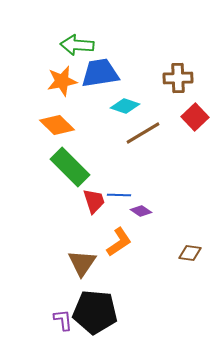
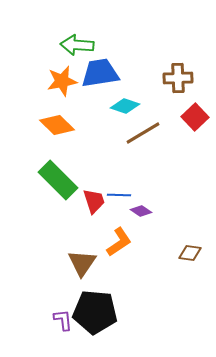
green rectangle: moved 12 px left, 13 px down
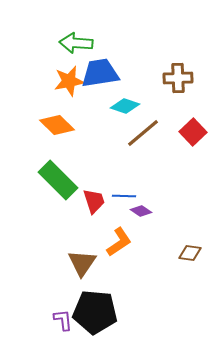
green arrow: moved 1 px left, 2 px up
orange star: moved 7 px right
red square: moved 2 px left, 15 px down
brown line: rotated 9 degrees counterclockwise
blue line: moved 5 px right, 1 px down
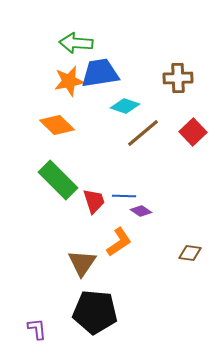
purple L-shape: moved 26 px left, 9 px down
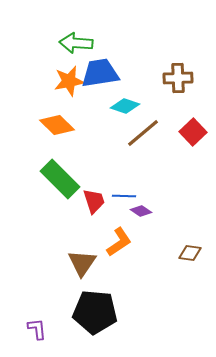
green rectangle: moved 2 px right, 1 px up
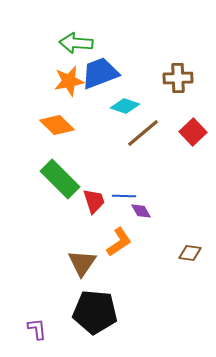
blue trapezoid: rotated 12 degrees counterclockwise
purple diamond: rotated 25 degrees clockwise
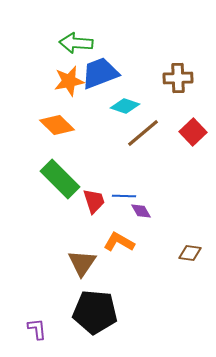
orange L-shape: rotated 116 degrees counterclockwise
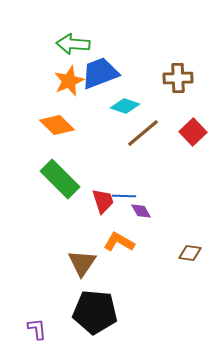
green arrow: moved 3 px left, 1 px down
orange star: rotated 12 degrees counterclockwise
red trapezoid: moved 9 px right
